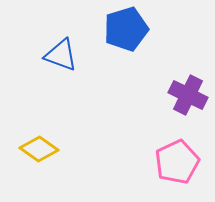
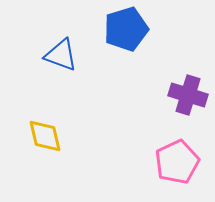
purple cross: rotated 9 degrees counterclockwise
yellow diamond: moved 6 px right, 13 px up; rotated 42 degrees clockwise
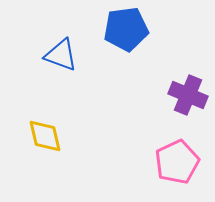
blue pentagon: rotated 9 degrees clockwise
purple cross: rotated 6 degrees clockwise
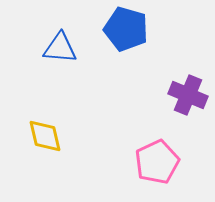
blue pentagon: rotated 24 degrees clockwise
blue triangle: moved 1 px left, 7 px up; rotated 15 degrees counterclockwise
pink pentagon: moved 20 px left
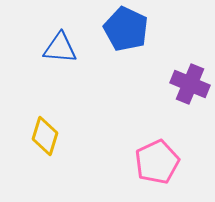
blue pentagon: rotated 9 degrees clockwise
purple cross: moved 2 px right, 11 px up
yellow diamond: rotated 30 degrees clockwise
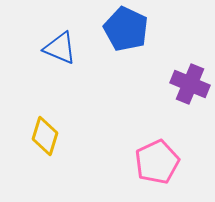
blue triangle: rotated 18 degrees clockwise
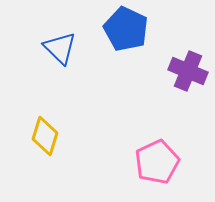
blue triangle: rotated 21 degrees clockwise
purple cross: moved 2 px left, 13 px up
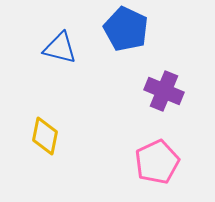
blue triangle: rotated 30 degrees counterclockwise
purple cross: moved 24 px left, 20 px down
yellow diamond: rotated 6 degrees counterclockwise
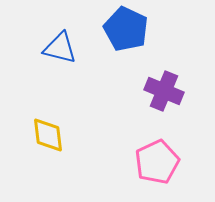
yellow diamond: moved 3 px right, 1 px up; rotated 18 degrees counterclockwise
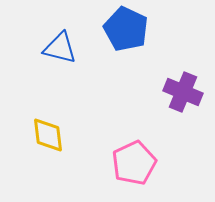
purple cross: moved 19 px right, 1 px down
pink pentagon: moved 23 px left, 1 px down
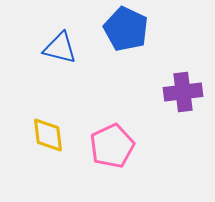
purple cross: rotated 30 degrees counterclockwise
pink pentagon: moved 22 px left, 17 px up
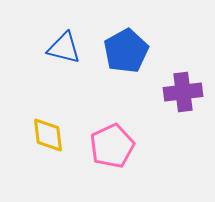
blue pentagon: moved 22 px down; rotated 18 degrees clockwise
blue triangle: moved 4 px right
